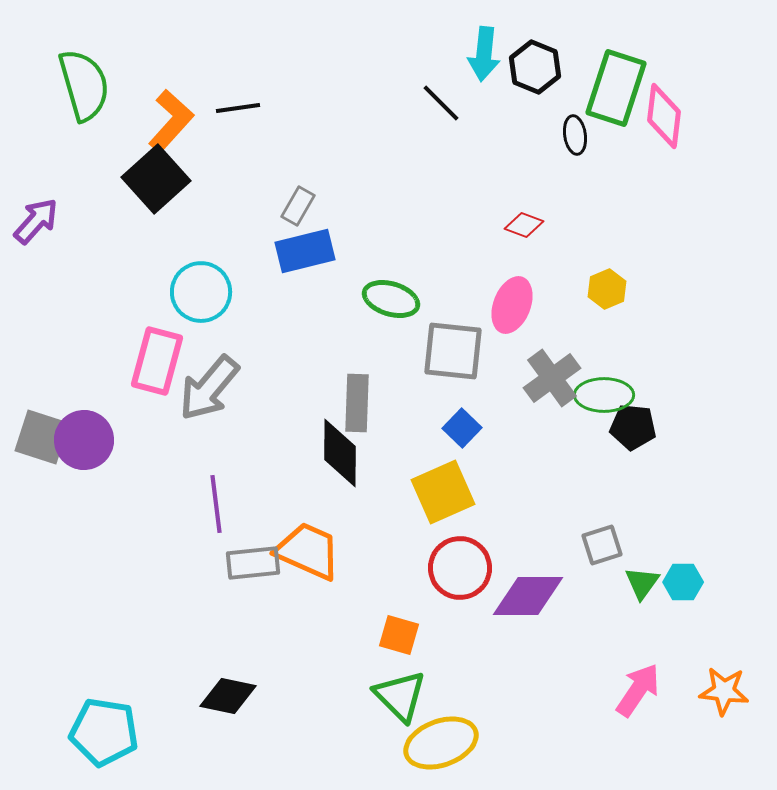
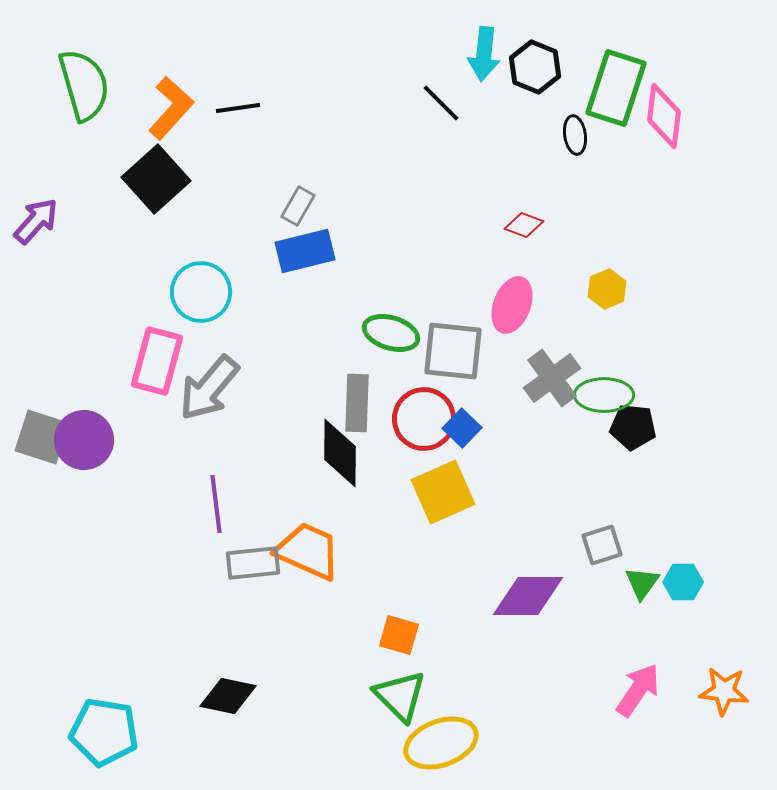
orange L-shape at (171, 121): moved 13 px up
green ellipse at (391, 299): moved 34 px down
red circle at (460, 568): moved 36 px left, 149 px up
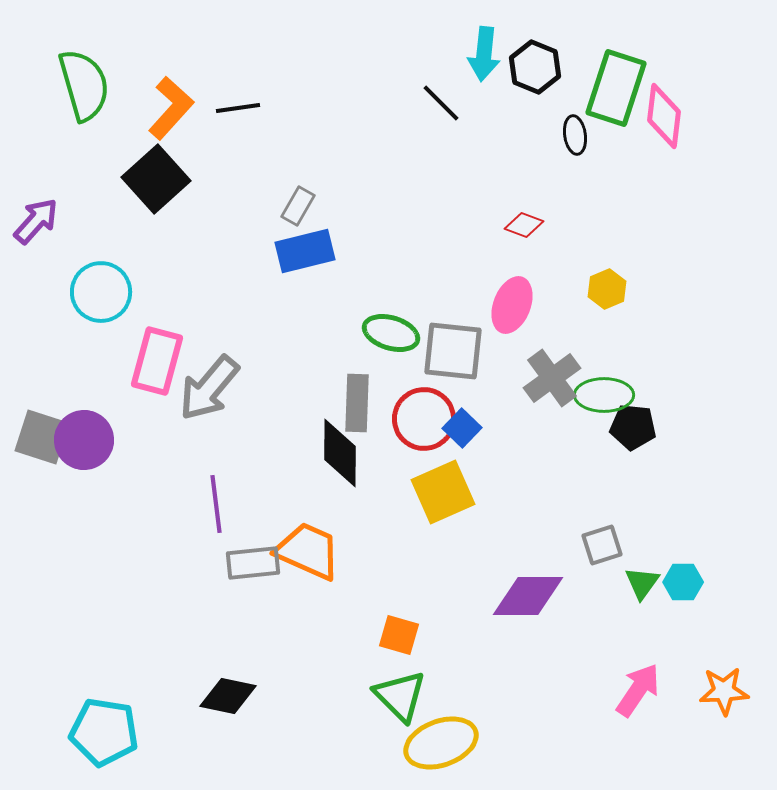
cyan circle at (201, 292): moved 100 px left
orange star at (724, 691): rotated 9 degrees counterclockwise
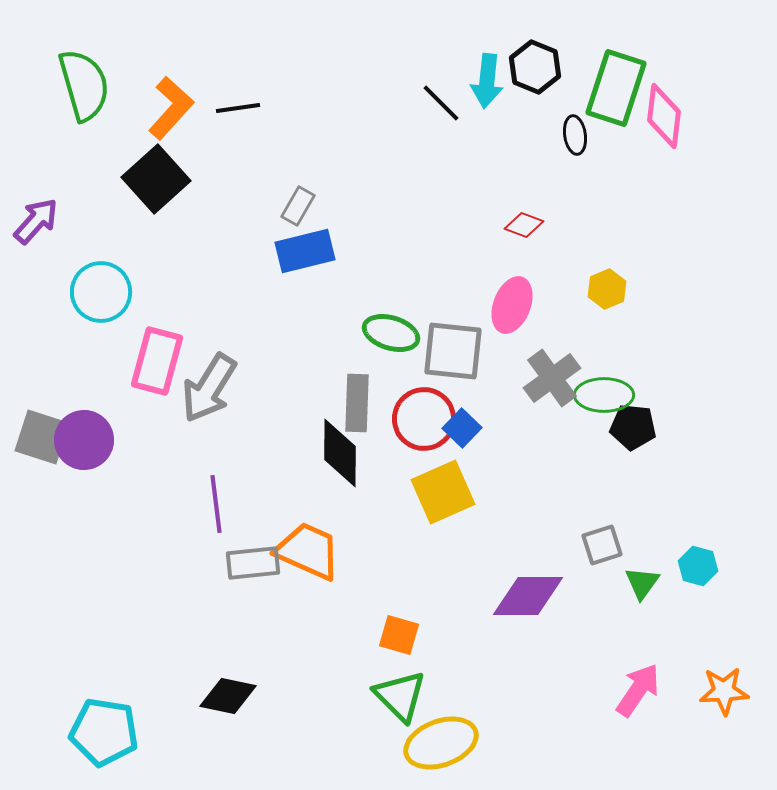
cyan arrow at (484, 54): moved 3 px right, 27 px down
gray arrow at (209, 388): rotated 8 degrees counterclockwise
cyan hexagon at (683, 582): moved 15 px right, 16 px up; rotated 15 degrees clockwise
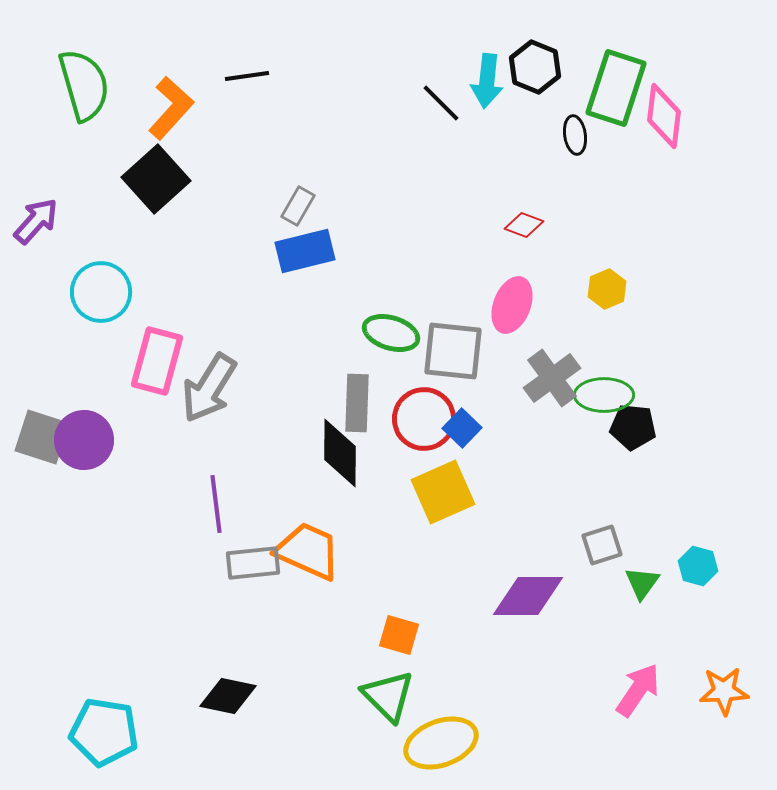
black line at (238, 108): moved 9 px right, 32 px up
green triangle at (400, 696): moved 12 px left
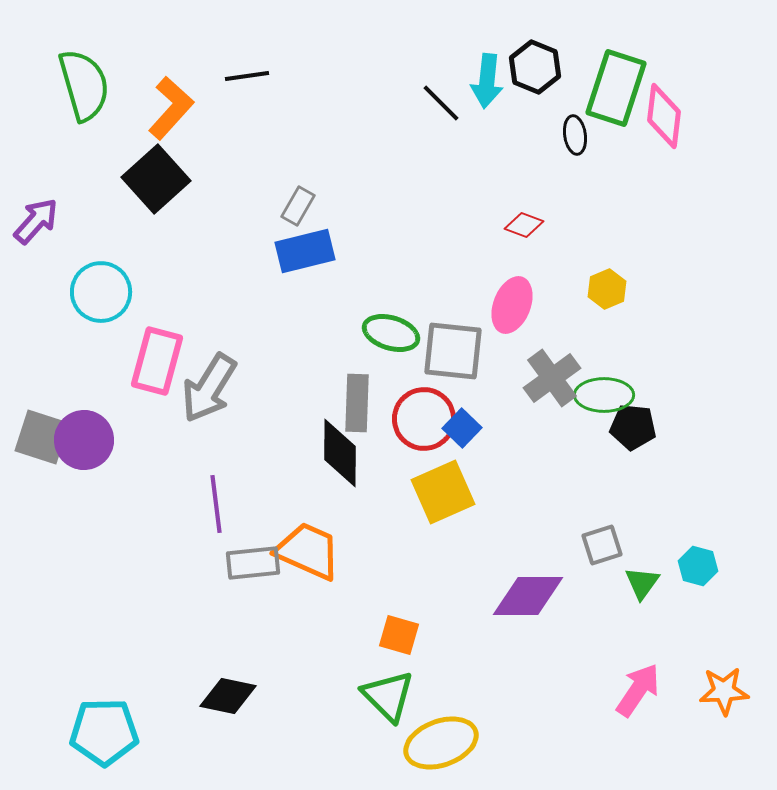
cyan pentagon at (104, 732): rotated 10 degrees counterclockwise
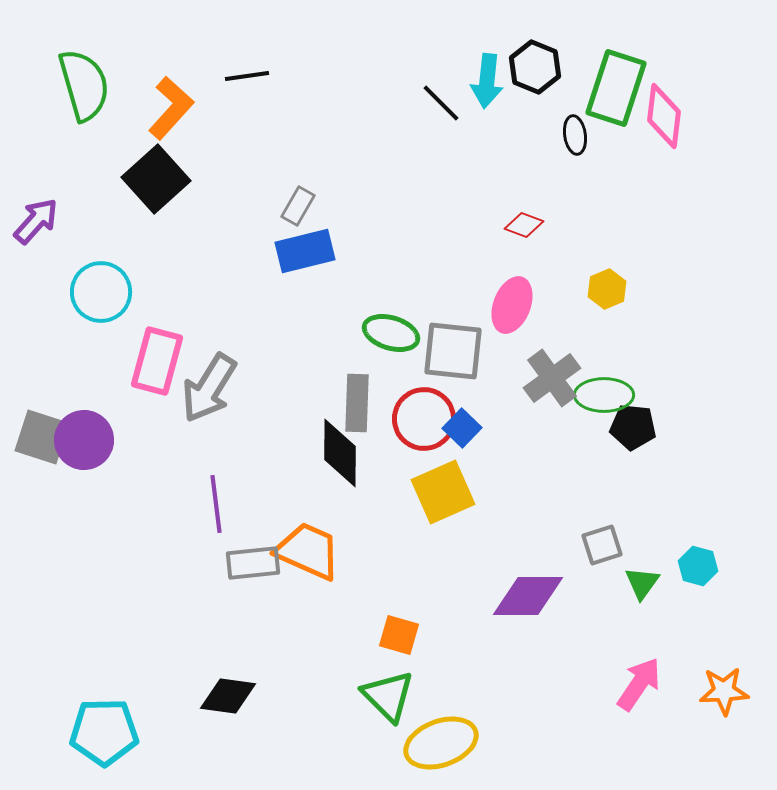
pink arrow at (638, 690): moved 1 px right, 6 px up
black diamond at (228, 696): rotated 4 degrees counterclockwise
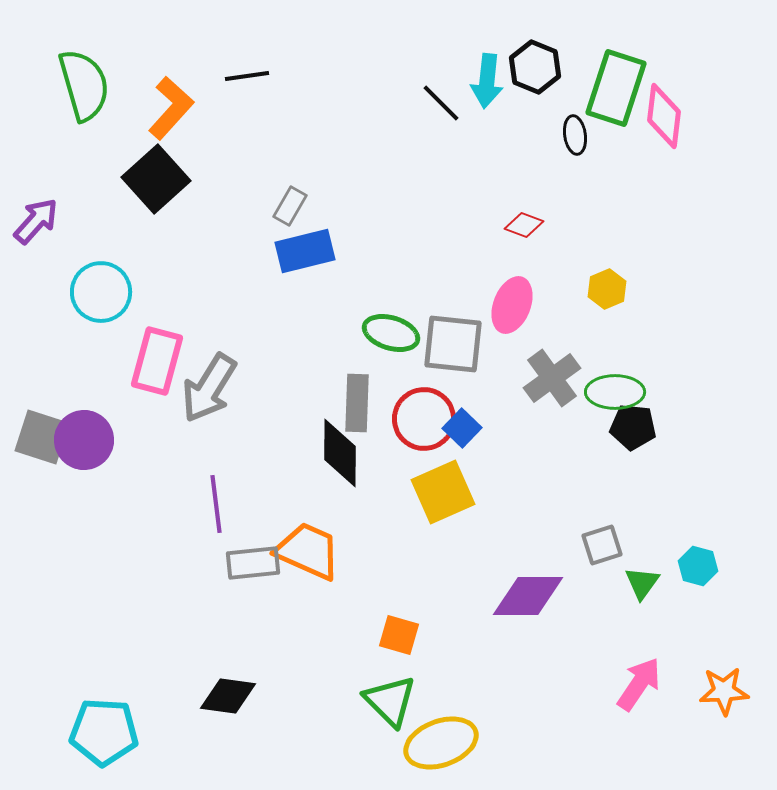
gray rectangle at (298, 206): moved 8 px left
gray square at (453, 351): moved 7 px up
green ellipse at (604, 395): moved 11 px right, 3 px up
green triangle at (388, 696): moved 2 px right, 5 px down
cyan pentagon at (104, 732): rotated 4 degrees clockwise
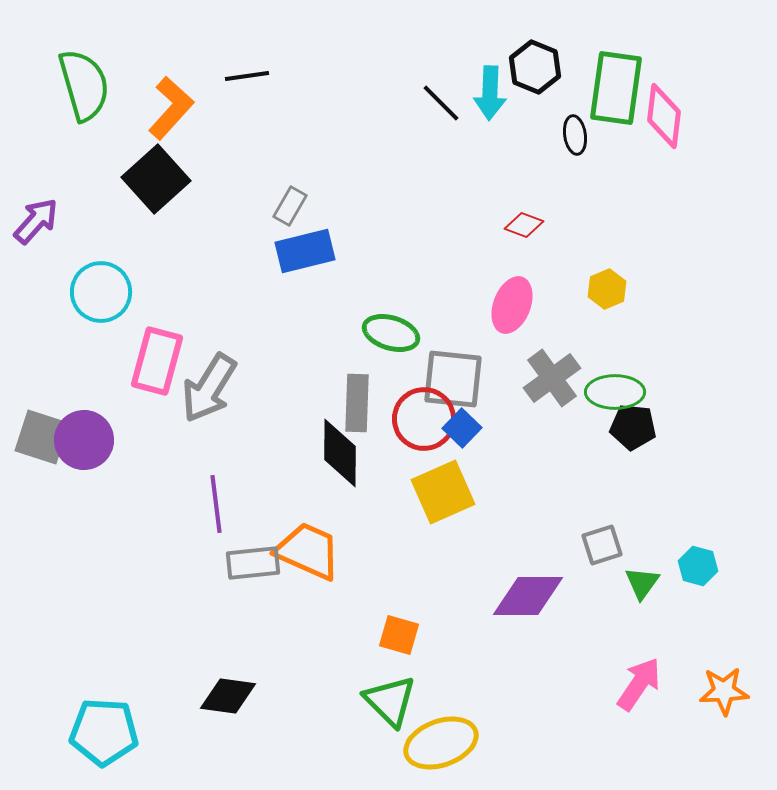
cyan arrow at (487, 81): moved 3 px right, 12 px down; rotated 4 degrees counterclockwise
green rectangle at (616, 88): rotated 10 degrees counterclockwise
gray square at (453, 344): moved 35 px down
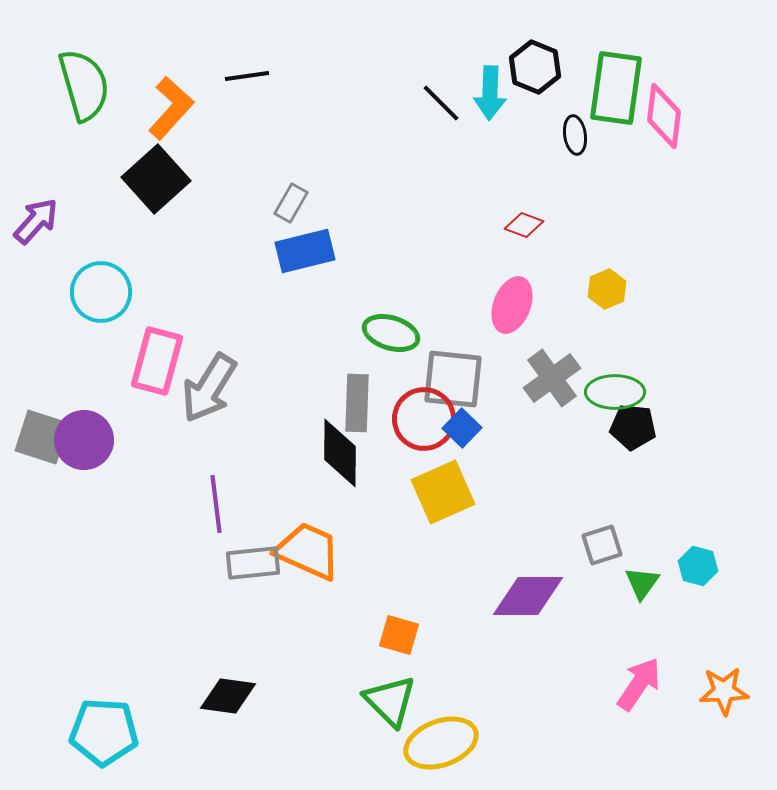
gray rectangle at (290, 206): moved 1 px right, 3 px up
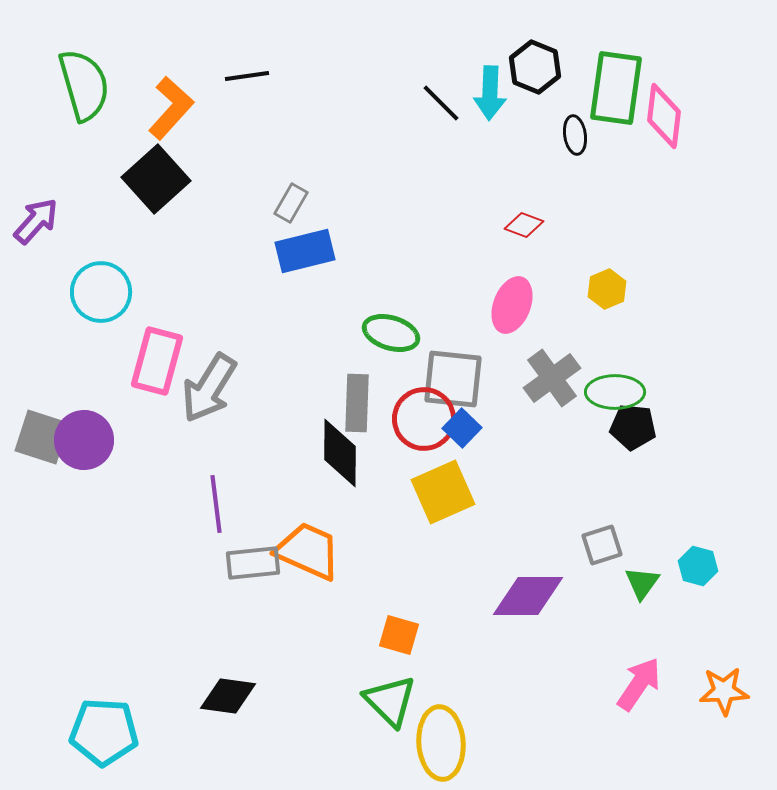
yellow ellipse at (441, 743): rotated 74 degrees counterclockwise
